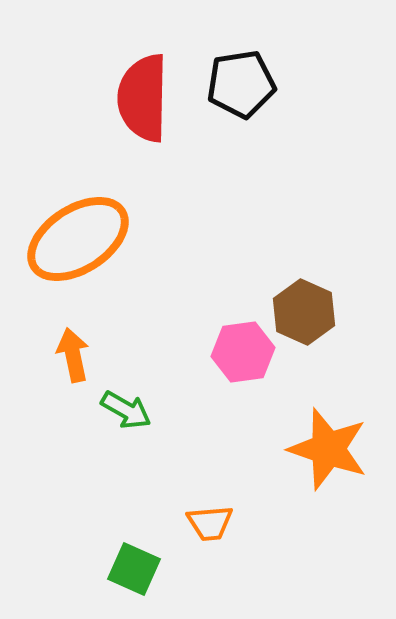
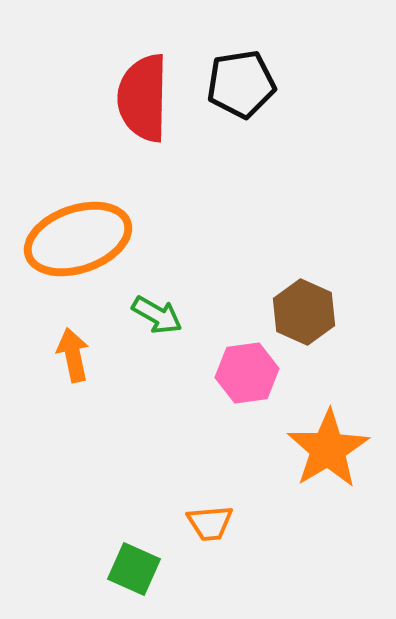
orange ellipse: rotated 14 degrees clockwise
pink hexagon: moved 4 px right, 21 px down
green arrow: moved 31 px right, 95 px up
orange star: rotated 22 degrees clockwise
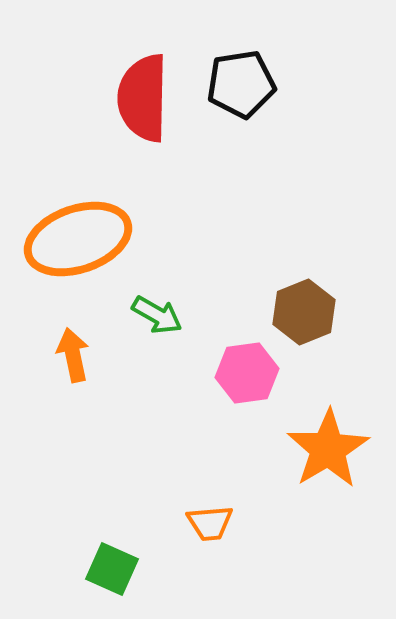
brown hexagon: rotated 14 degrees clockwise
green square: moved 22 px left
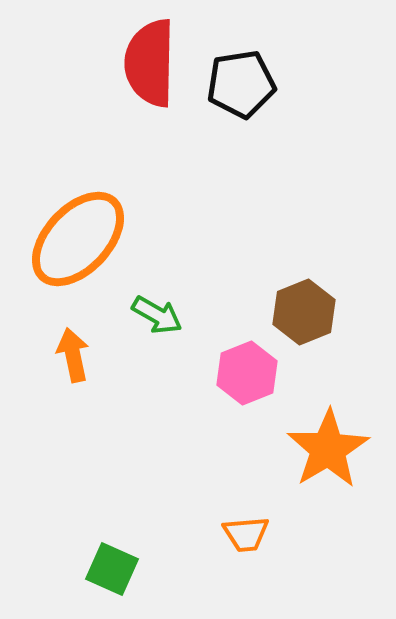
red semicircle: moved 7 px right, 35 px up
orange ellipse: rotated 28 degrees counterclockwise
pink hexagon: rotated 14 degrees counterclockwise
orange trapezoid: moved 36 px right, 11 px down
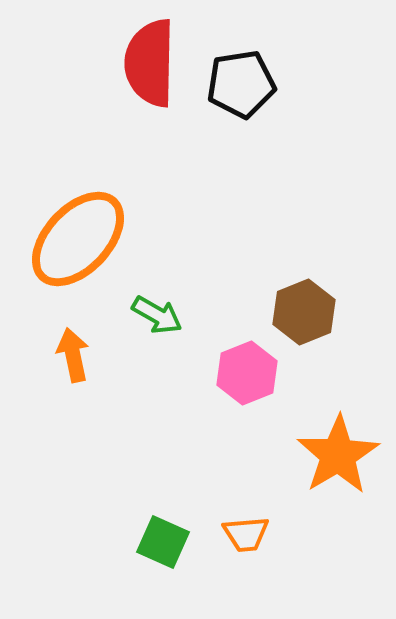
orange star: moved 10 px right, 6 px down
green square: moved 51 px right, 27 px up
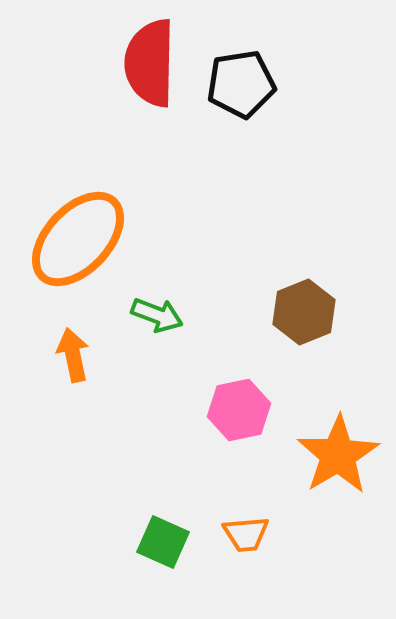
green arrow: rotated 9 degrees counterclockwise
pink hexagon: moved 8 px left, 37 px down; rotated 10 degrees clockwise
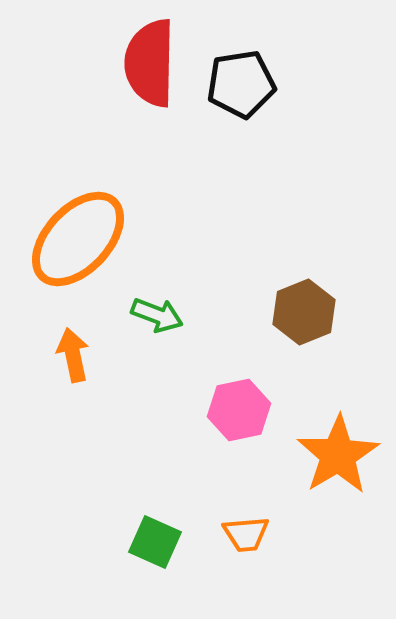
green square: moved 8 px left
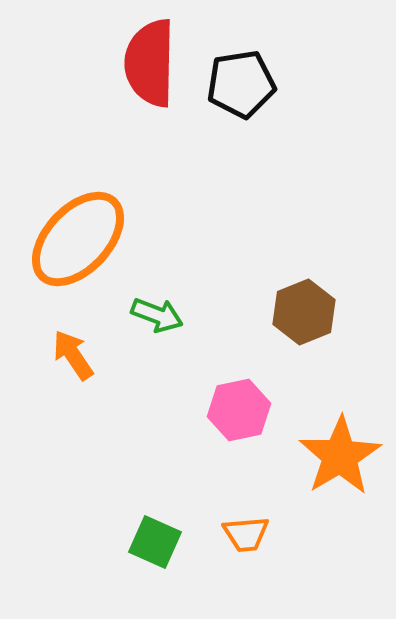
orange arrow: rotated 22 degrees counterclockwise
orange star: moved 2 px right, 1 px down
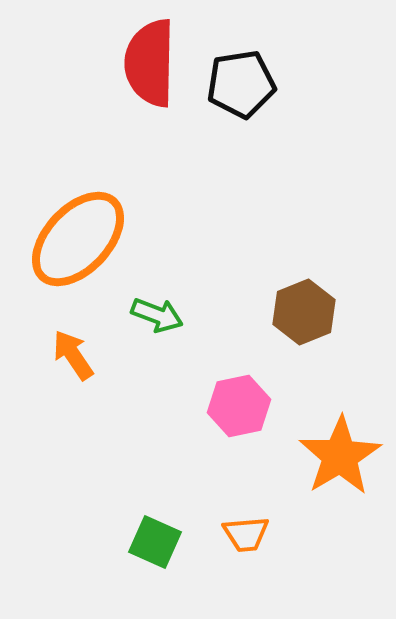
pink hexagon: moved 4 px up
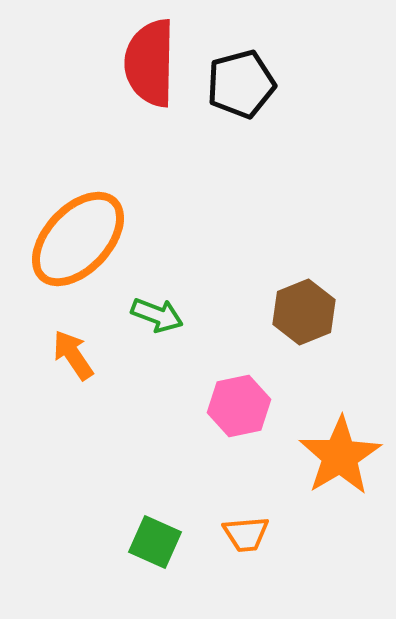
black pentagon: rotated 6 degrees counterclockwise
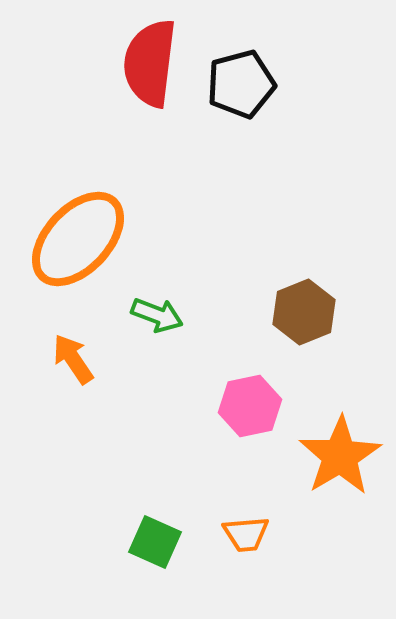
red semicircle: rotated 6 degrees clockwise
orange arrow: moved 4 px down
pink hexagon: moved 11 px right
